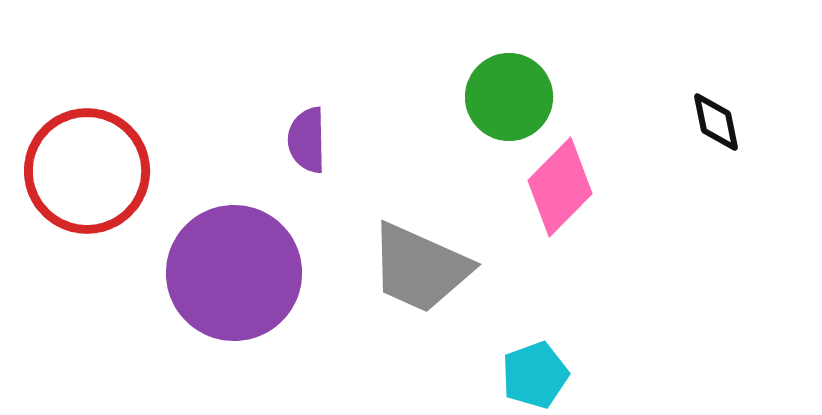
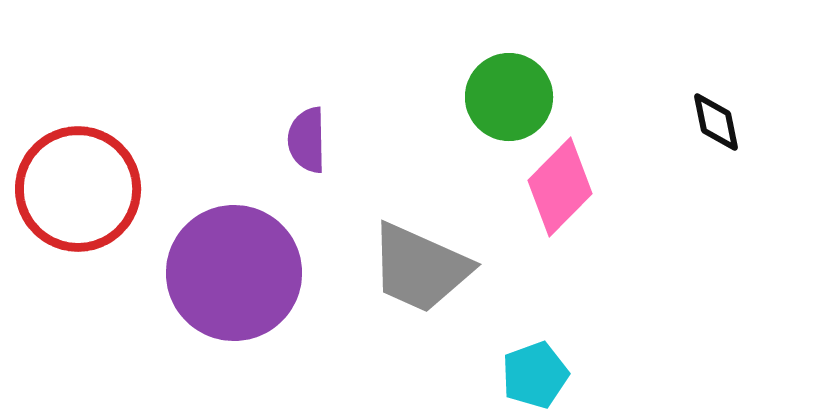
red circle: moved 9 px left, 18 px down
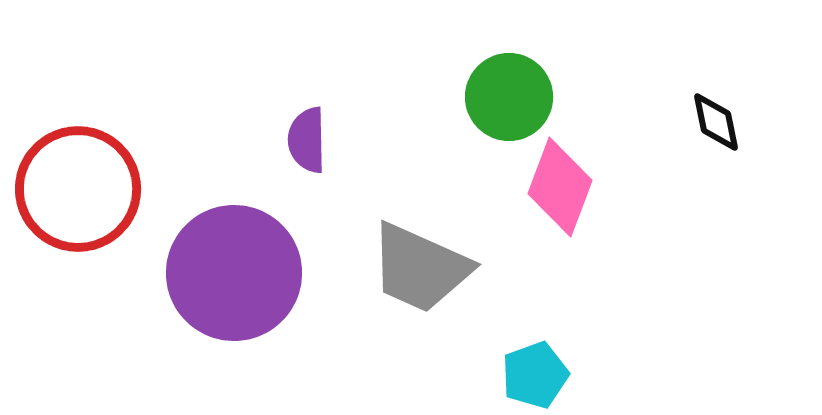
pink diamond: rotated 24 degrees counterclockwise
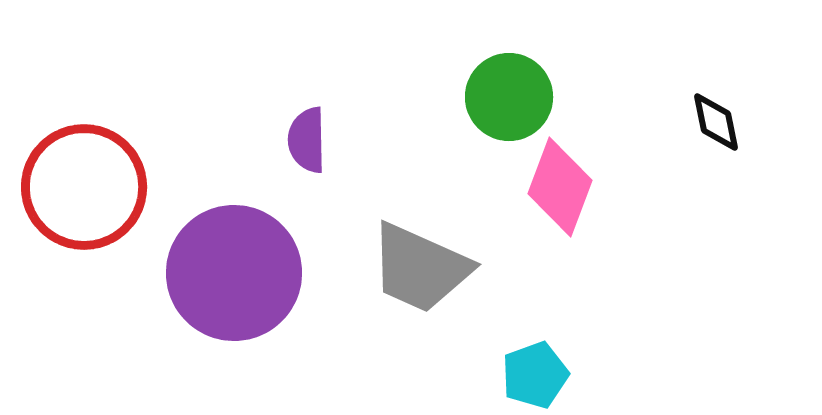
red circle: moved 6 px right, 2 px up
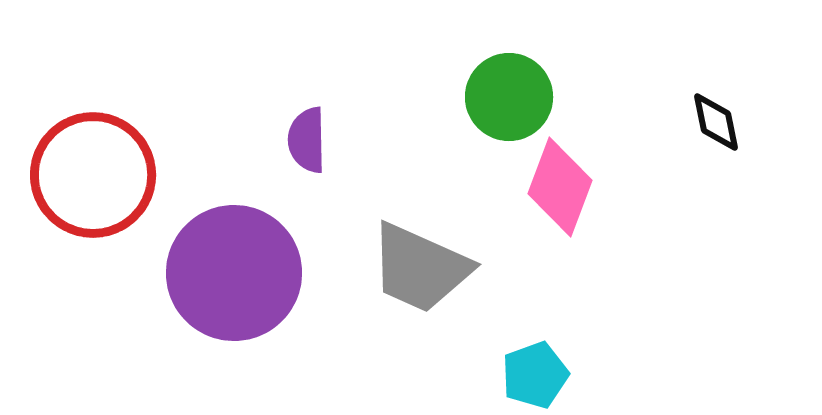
red circle: moved 9 px right, 12 px up
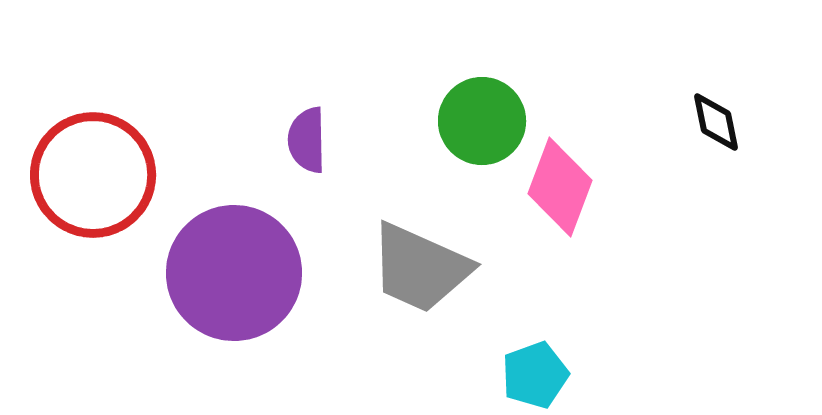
green circle: moved 27 px left, 24 px down
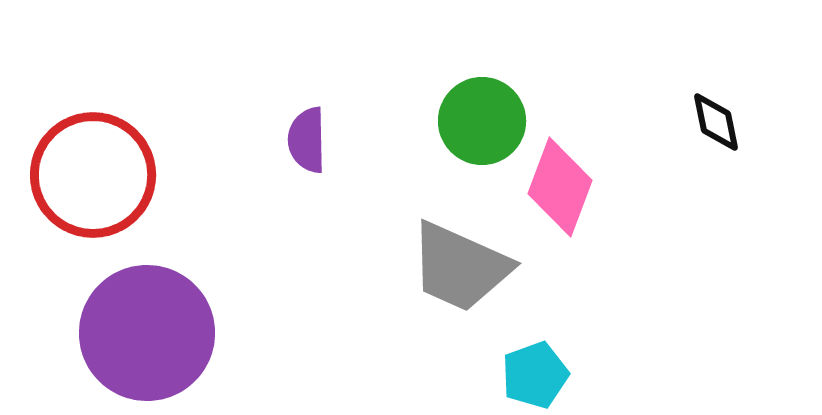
gray trapezoid: moved 40 px right, 1 px up
purple circle: moved 87 px left, 60 px down
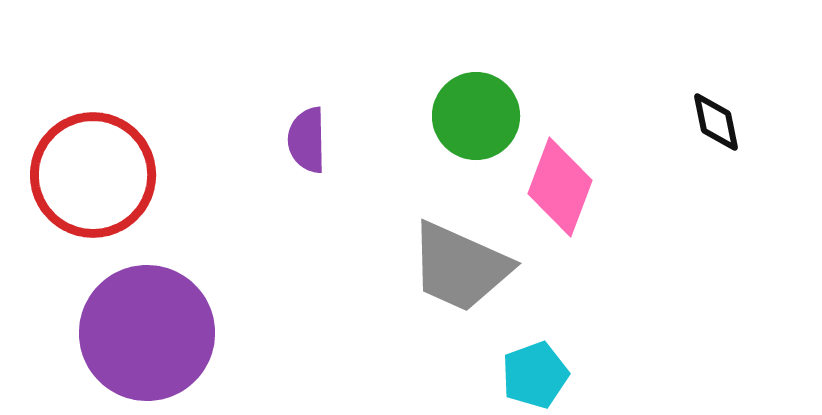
green circle: moved 6 px left, 5 px up
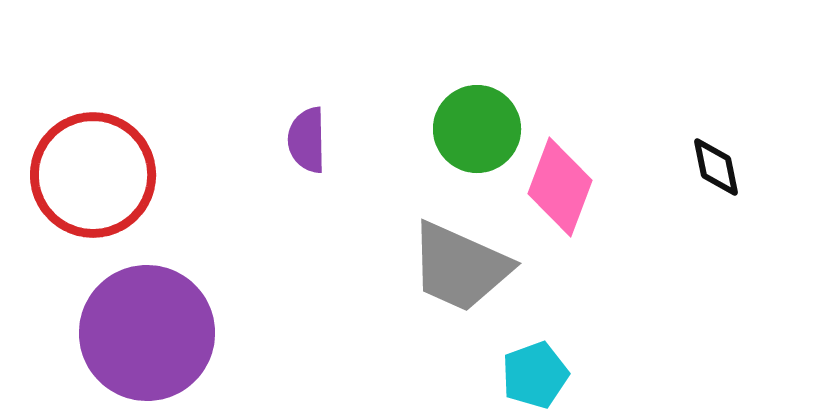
green circle: moved 1 px right, 13 px down
black diamond: moved 45 px down
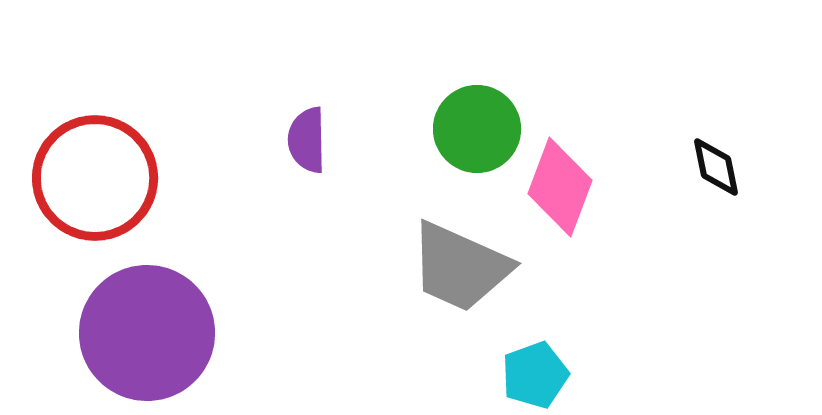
red circle: moved 2 px right, 3 px down
